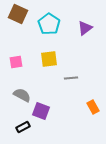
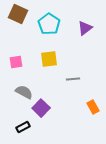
gray line: moved 2 px right, 1 px down
gray semicircle: moved 2 px right, 3 px up
purple square: moved 3 px up; rotated 24 degrees clockwise
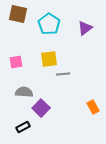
brown square: rotated 12 degrees counterclockwise
gray line: moved 10 px left, 5 px up
gray semicircle: rotated 24 degrees counterclockwise
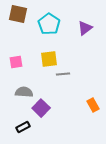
orange rectangle: moved 2 px up
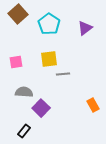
brown square: rotated 36 degrees clockwise
black rectangle: moved 1 px right, 4 px down; rotated 24 degrees counterclockwise
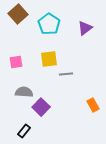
gray line: moved 3 px right
purple square: moved 1 px up
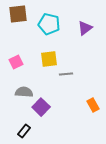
brown square: rotated 36 degrees clockwise
cyan pentagon: rotated 20 degrees counterclockwise
pink square: rotated 16 degrees counterclockwise
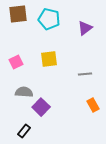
cyan pentagon: moved 5 px up
gray line: moved 19 px right
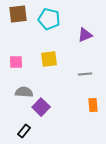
purple triangle: moved 7 px down; rotated 14 degrees clockwise
pink square: rotated 24 degrees clockwise
orange rectangle: rotated 24 degrees clockwise
